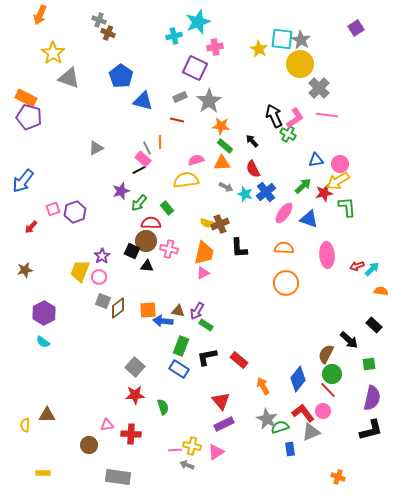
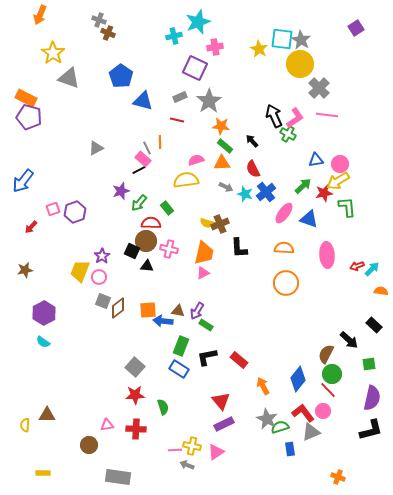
red cross at (131, 434): moved 5 px right, 5 px up
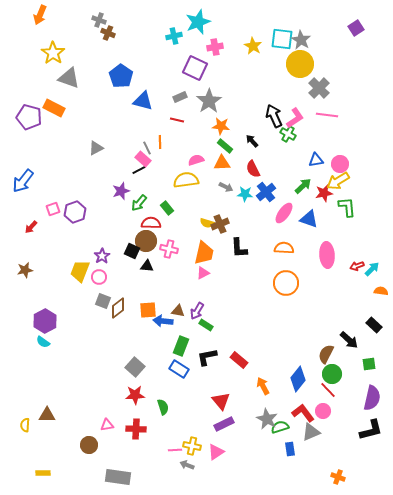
yellow star at (259, 49): moved 6 px left, 3 px up
orange rectangle at (26, 98): moved 28 px right, 10 px down
cyan star at (245, 194): rotated 14 degrees counterclockwise
purple hexagon at (44, 313): moved 1 px right, 8 px down
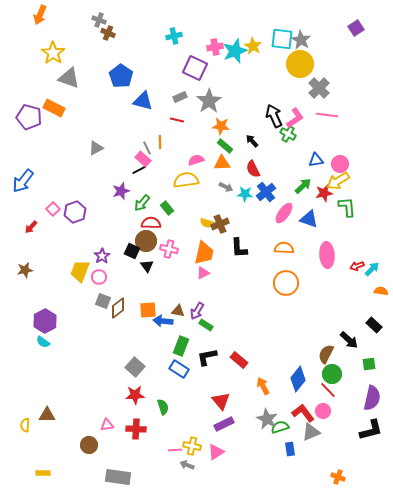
cyan star at (198, 22): moved 37 px right, 29 px down
green arrow at (139, 203): moved 3 px right
pink square at (53, 209): rotated 24 degrees counterclockwise
black triangle at (147, 266): rotated 48 degrees clockwise
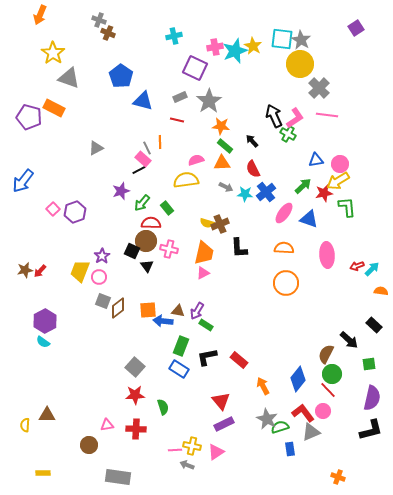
red arrow at (31, 227): moved 9 px right, 44 px down
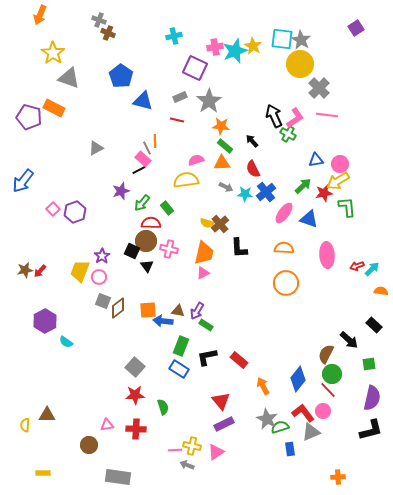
orange line at (160, 142): moved 5 px left, 1 px up
brown cross at (220, 224): rotated 18 degrees counterclockwise
cyan semicircle at (43, 342): moved 23 px right
orange cross at (338, 477): rotated 24 degrees counterclockwise
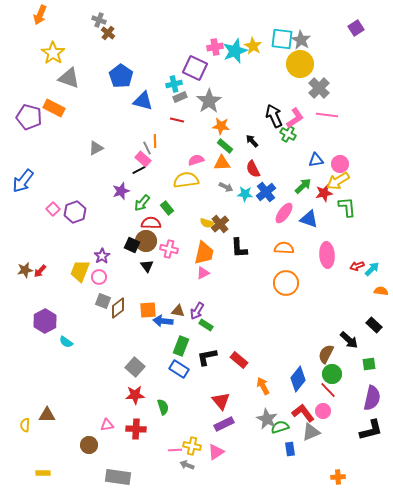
brown cross at (108, 33): rotated 16 degrees clockwise
cyan cross at (174, 36): moved 48 px down
black square at (132, 251): moved 6 px up
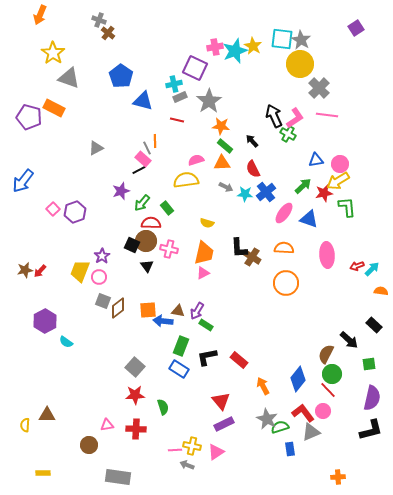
brown cross at (220, 224): moved 32 px right, 33 px down; rotated 18 degrees counterclockwise
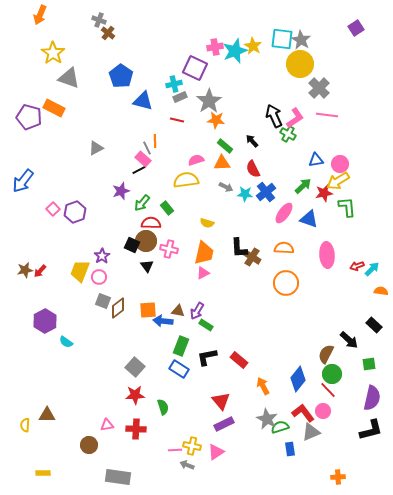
orange star at (221, 126): moved 5 px left, 6 px up
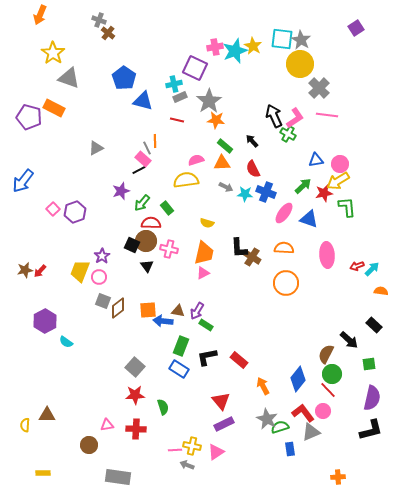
blue pentagon at (121, 76): moved 3 px right, 2 px down
blue cross at (266, 192): rotated 30 degrees counterclockwise
